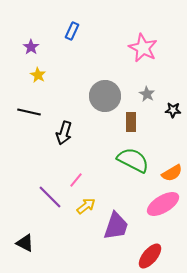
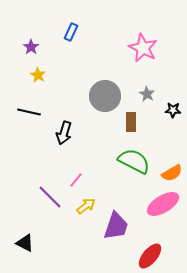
blue rectangle: moved 1 px left, 1 px down
green semicircle: moved 1 px right, 1 px down
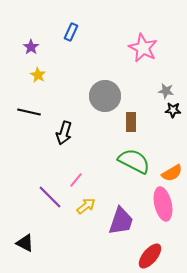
gray star: moved 19 px right, 3 px up; rotated 21 degrees counterclockwise
pink ellipse: rotated 72 degrees counterclockwise
purple trapezoid: moved 5 px right, 5 px up
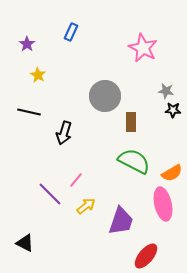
purple star: moved 4 px left, 3 px up
purple line: moved 3 px up
red ellipse: moved 4 px left
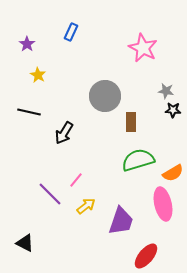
black arrow: rotated 15 degrees clockwise
green semicircle: moved 4 px right, 1 px up; rotated 44 degrees counterclockwise
orange semicircle: moved 1 px right
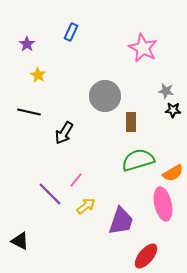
black triangle: moved 5 px left, 2 px up
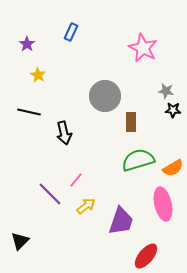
black arrow: rotated 45 degrees counterclockwise
orange semicircle: moved 5 px up
black triangle: rotated 48 degrees clockwise
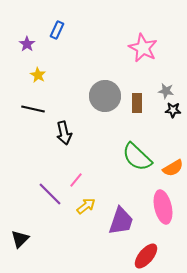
blue rectangle: moved 14 px left, 2 px up
black line: moved 4 px right, 3 px up
brown rectangle: moved 6 px right, 19 px up
green semicircle: moved 1 px left, 3 px up; rotated 120 degrees counterclockwise
pink ellipse: moved 3 px down
black triangle: moved 2 px up
